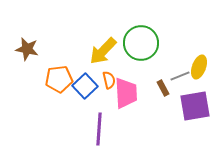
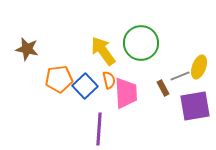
yellow arrow: rotated 100 degrees clockwise
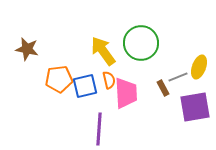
gray line: moved 2 px left, 1 px down
blue square: rotated 30 degrees clockwise
purple square: moved 1 px down
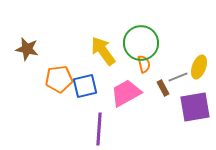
orange semicircle: moved 35 px right, 16 px up
pink trapezoid: rotated 116 degrees counterclockwise
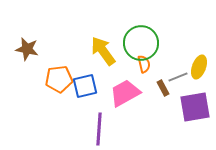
pink trapezoid: moved 1 px left
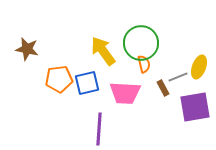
blue square: moved 2 px right, 3 px up
pink trapezoid: rotated 148 degrees counterclockwise
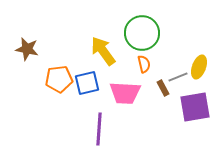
green circle: moved 1 px right, 10 px up
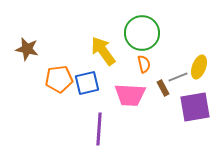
pink trapezoid: moved 5 px right, 2 px down
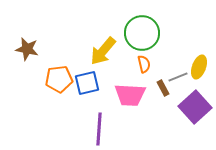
yellow arrow: rotated 104 degrees counterclockwise
purple square: rotated 32 degrees counterclockwise
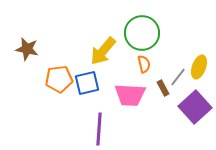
gray line: rotated 30 degrees counterclockwise
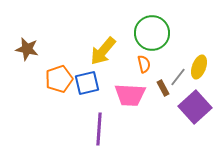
green circle: moved 10 px right
orange pentagon: rotated 12 degrees counterclockwise
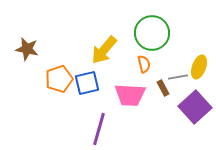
yellow arrow: moved 1 px right, 1 px up
gray line: rotated 42 degrees clockwise
purple line: rotated 12 degrees clockwise
